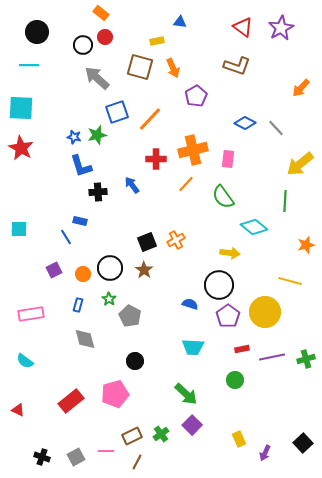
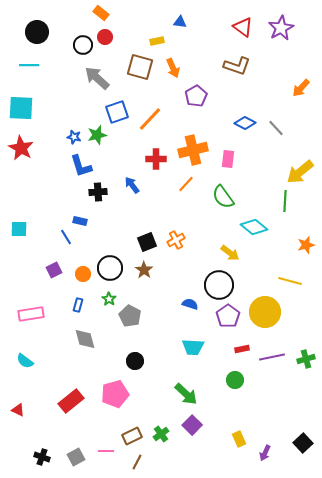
yellow arrow at (300, 164): moved 8 px down
yellow arrow at (230, 253): rotated 30 degrees clockwise
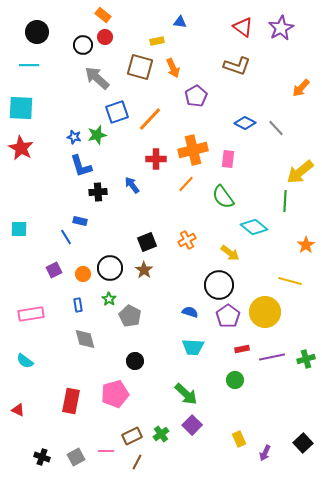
orange rectangle at (101, 13): moved 2 px right, 2 px down
orange cross at (176, 240): moved 11 px right
orange star at (306, 245): rotated 18 degrees counterclockwise
blue semicircle at (190, 304): moved 8 px down
blue rectangle at (78, 305): rotated 24 degrees counterclockwise
red rectangle at (71, 401): rotated 40 degrees counterclockwise
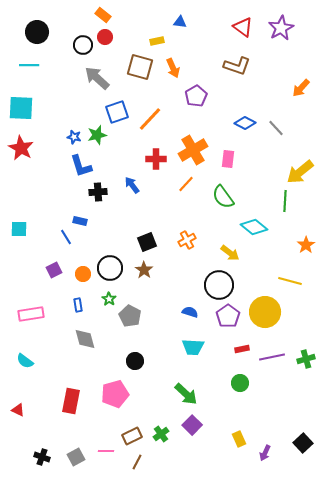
orange cross at (193, 150): rotated 16 degrees counterclockwise
green circle at (235, 380): moved 5 px right, 3 px down
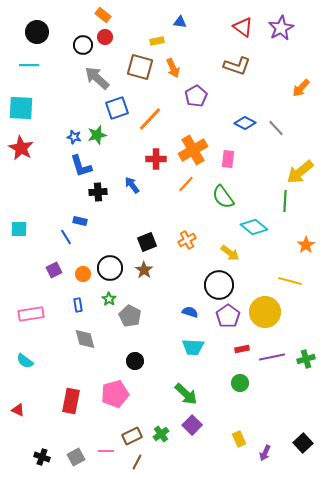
blue square at (117, 112): moved 4 px up
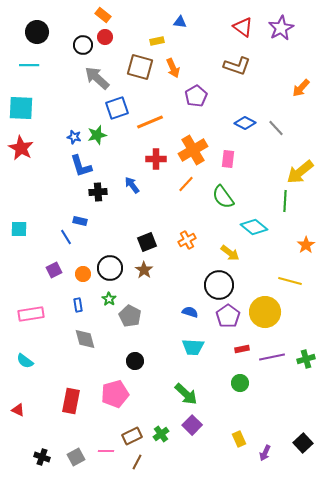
orange line at (150, 119): moved 3 px down; rotated 24 degrees clockwise
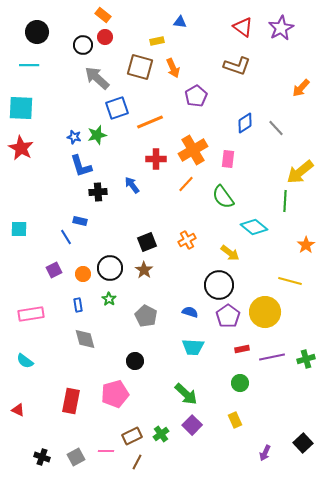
blue diamond at (245, 123): rotated 60 degrees counterclockwise
gray pentagon at (130, 316): moved 16 px right
yellow rectangle at (239, 439): moved 4 px left, 19 px up
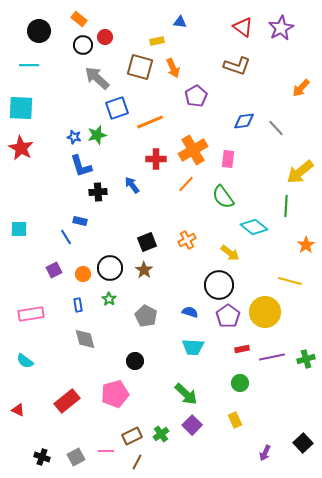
orange rectangle at (103, 15): moved 24 px left, 4 px down
black circle at (37, 32): moved 2 px right, 1 px up
blue diamond at (245, 123): moved 1 px left, 2 px up; rotated 25 degrees clockwise
green line at (285, 201): moved 1 px right, 5 px down
red rectangle at (71, 401): moved 4 px left; rotated 40 degrees clockwise
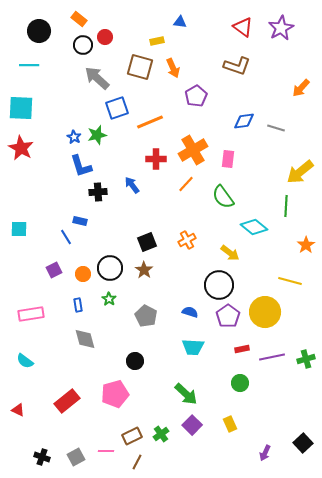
gray line at (276, 128): rotated 30 degrees counterclockwise
blue star at (74, 137): rotated 16 degrees clockwise
yellow rectangle at (235, 420): moved 5 px left, 4 px down
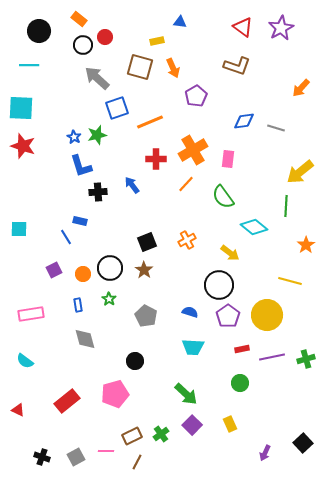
red star at (21, 148): moved 2 px right, 2 px up; rotated 10 degrees counterclockwise
yellow circle at (265, 312): moved 2 px right, 3 px down
